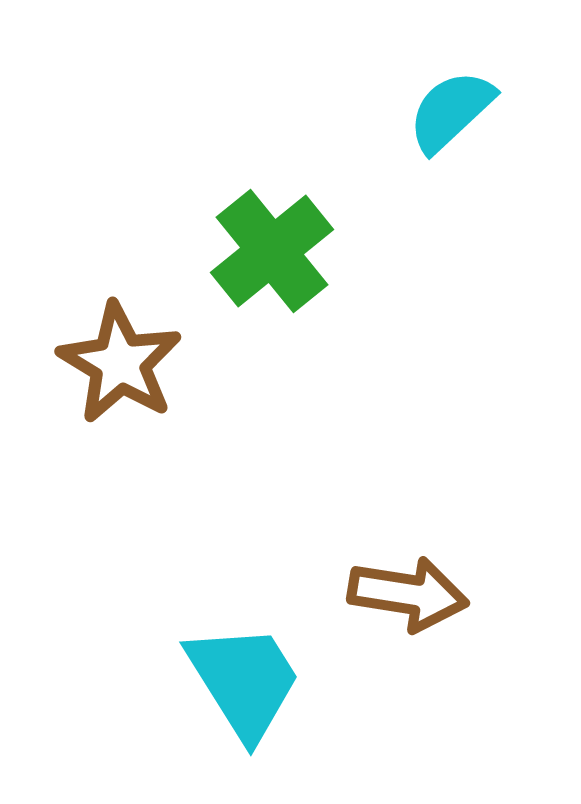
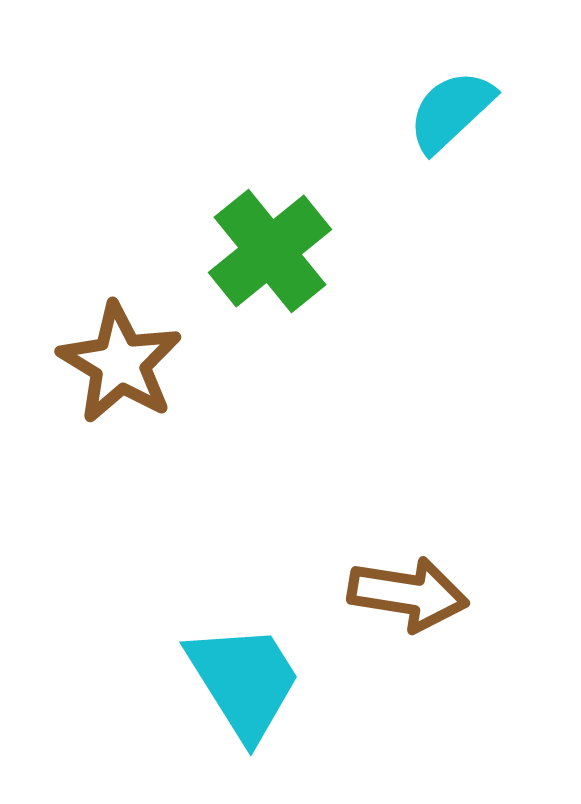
green cross: moved 2 px left
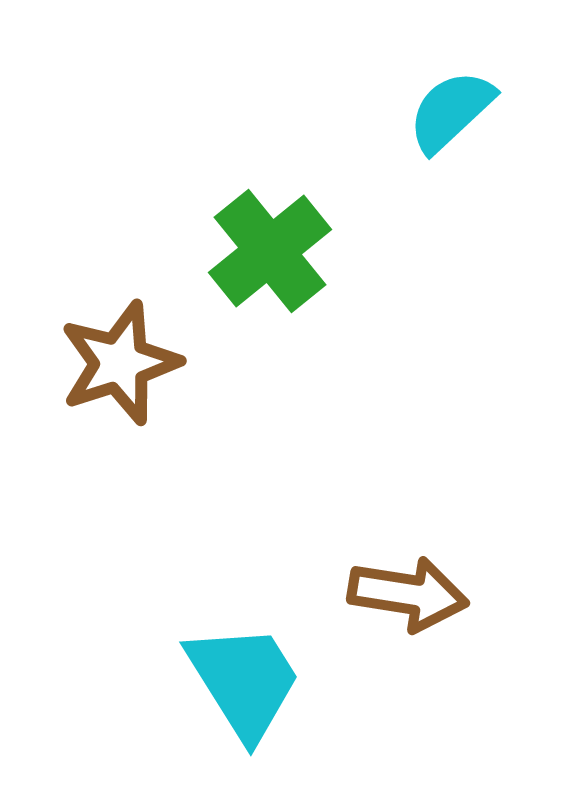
brown star: rotated 23 degrees clockwise
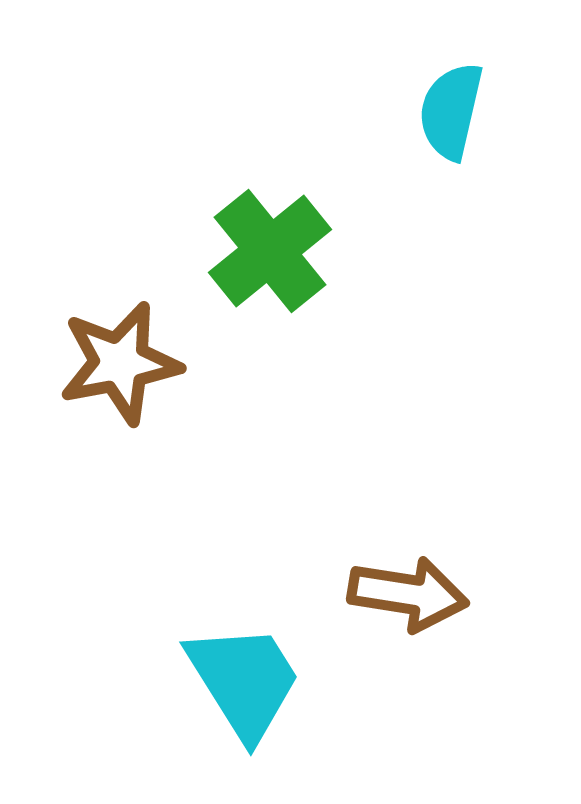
cyan semicircle: rotated 34 degrees counterclockwise
brown star: rotated 7 degrees clockwise
